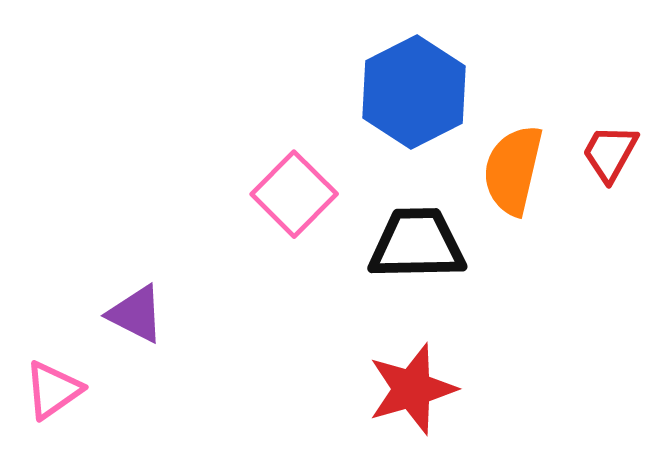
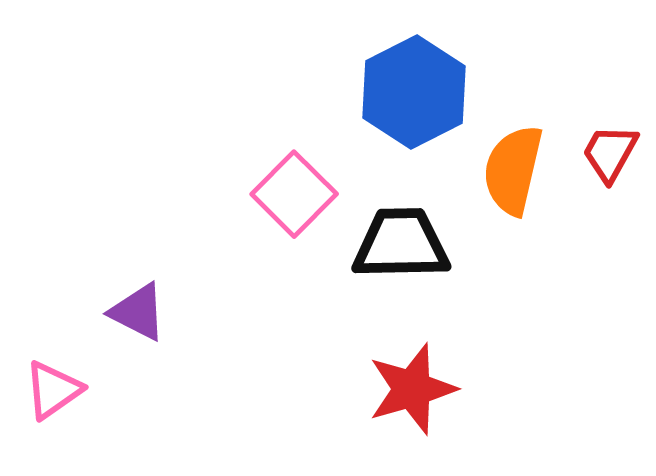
black trapezoid: moved 16 px left
purple triangle: moved 2 px right, 2 px up
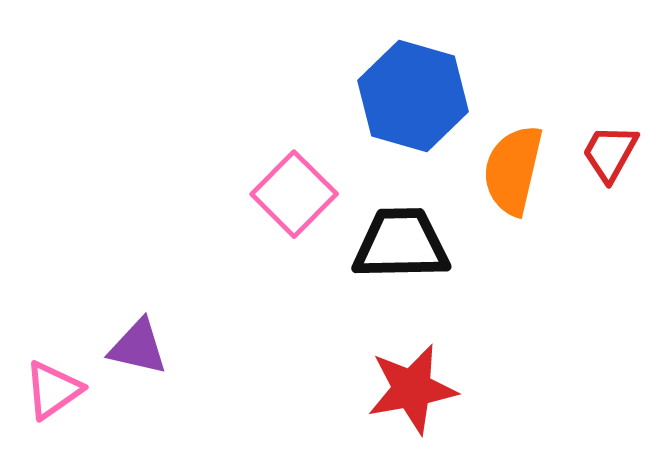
blue hexagon: moved 1 px left, 4 px down; rotated 17 degrees counterclockwise
purple triangle: moved 35 px down; rotated 14 degrees counterclockwise
red star: rotated 6 degrees clockwise
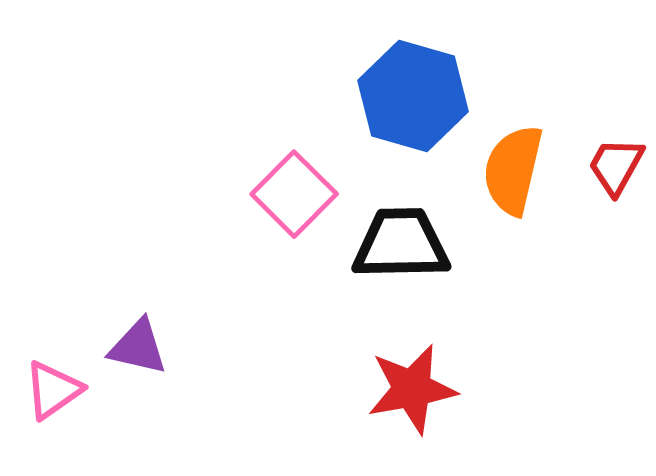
red trapezoid: moved 6 px right, 13 px down
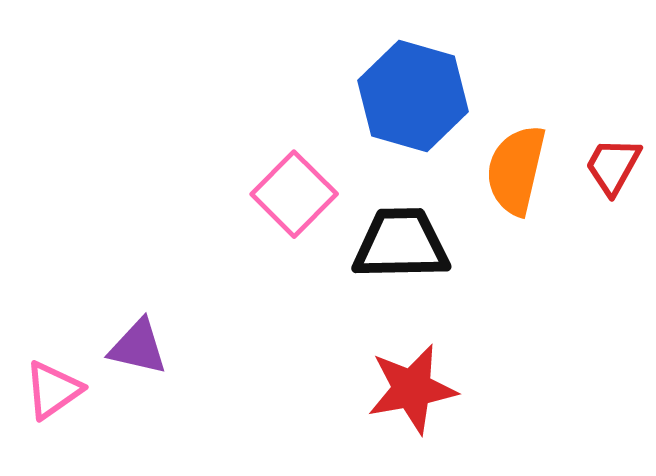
red trapezoid: moved 3 px left
orange semicircle: moved 3 px right
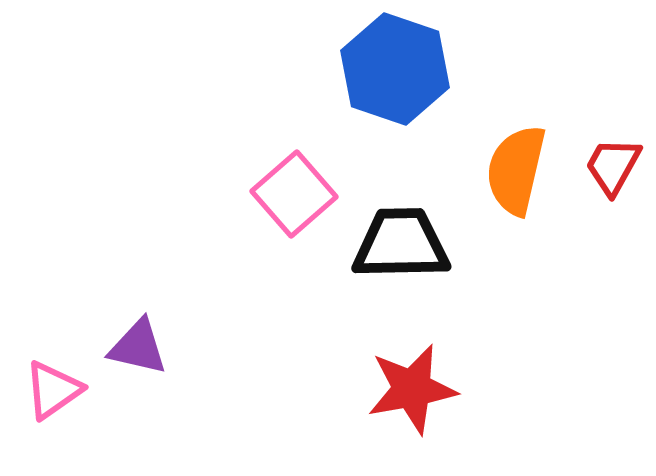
blue hexagon: moved 18 px left, 27 px up; rotated 3 degrees clockwise
pink square: rotated 4 degrees clockwise
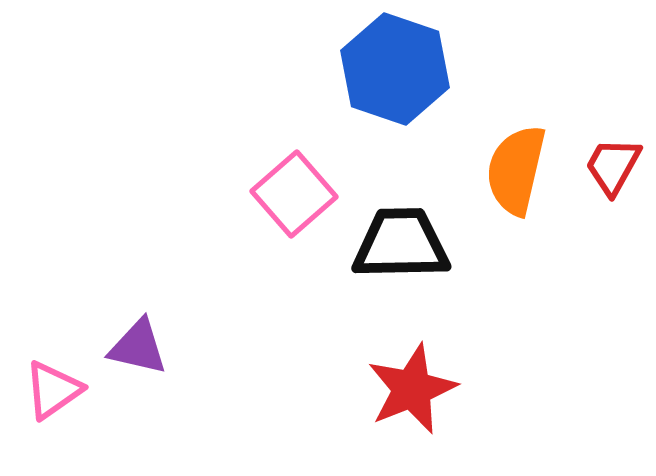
red star: rotated 12 degrees counterclockwise
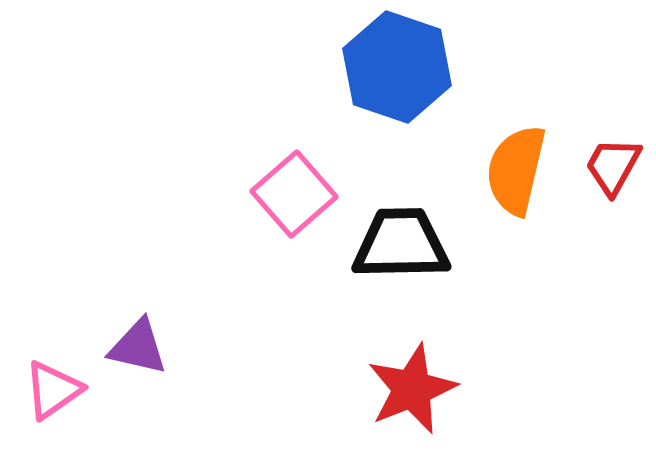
blue hexagon: moved 2 px right, 2 px up
